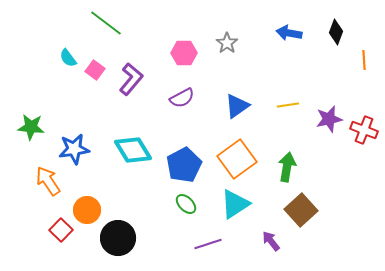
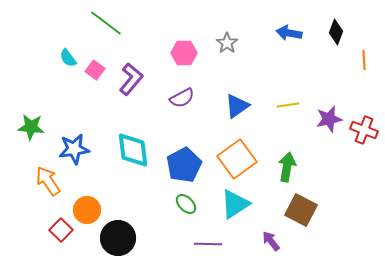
cyan diamond: rotated 24 degrees clockwise
brown square: rotated 20 degrees counterclockwise
purple line: rotated 20 degrees clockwise
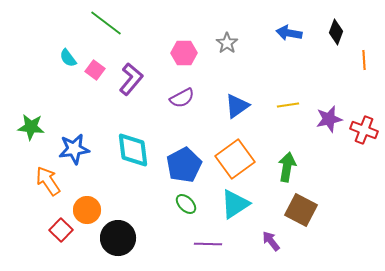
orange square: moved 2 px left
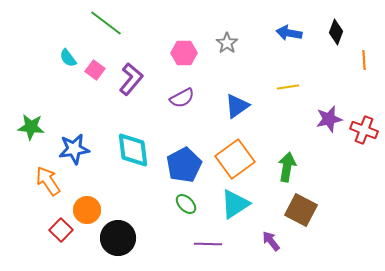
yellow line: moved 18 px up
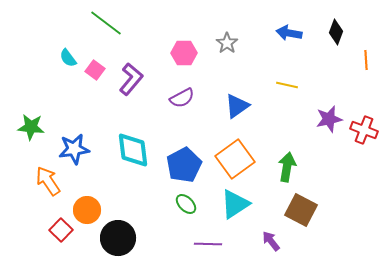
orange line: moved 2 px right
yellow line: moved 1 px left, 2 px up; rotated 20 degrees clockwise
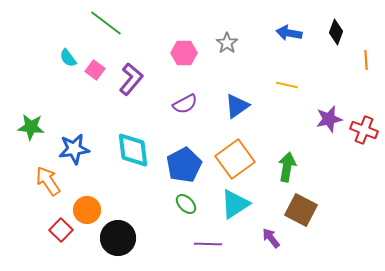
purple semicircle: moved 3 px right, 6 px down
purple arrow: moved 3 px up
